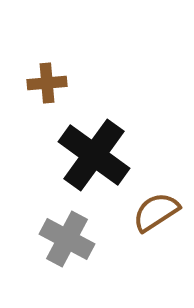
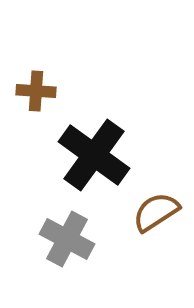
brown cross: moved 11 px left, 8 px down; rotated 9 degrees clockwise
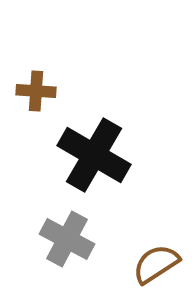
black cross: rotated 6 degrees counterclockwise
brown semicircle: moved 52 px down
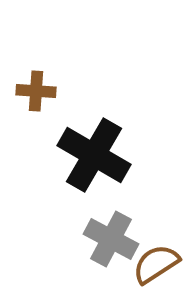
gray cross: moved 44 px right
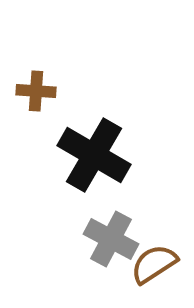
brown semicircle: moved 2 px left
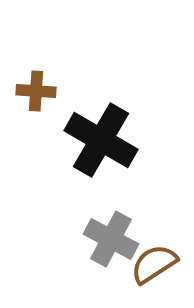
black cross: moved 7 px right, 15 px up
